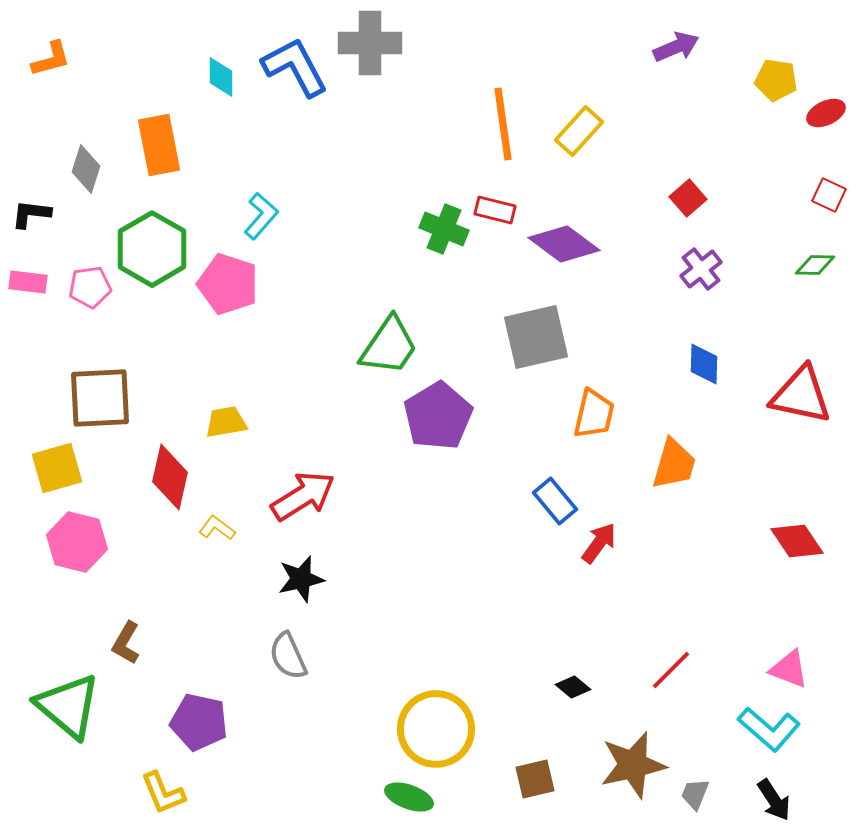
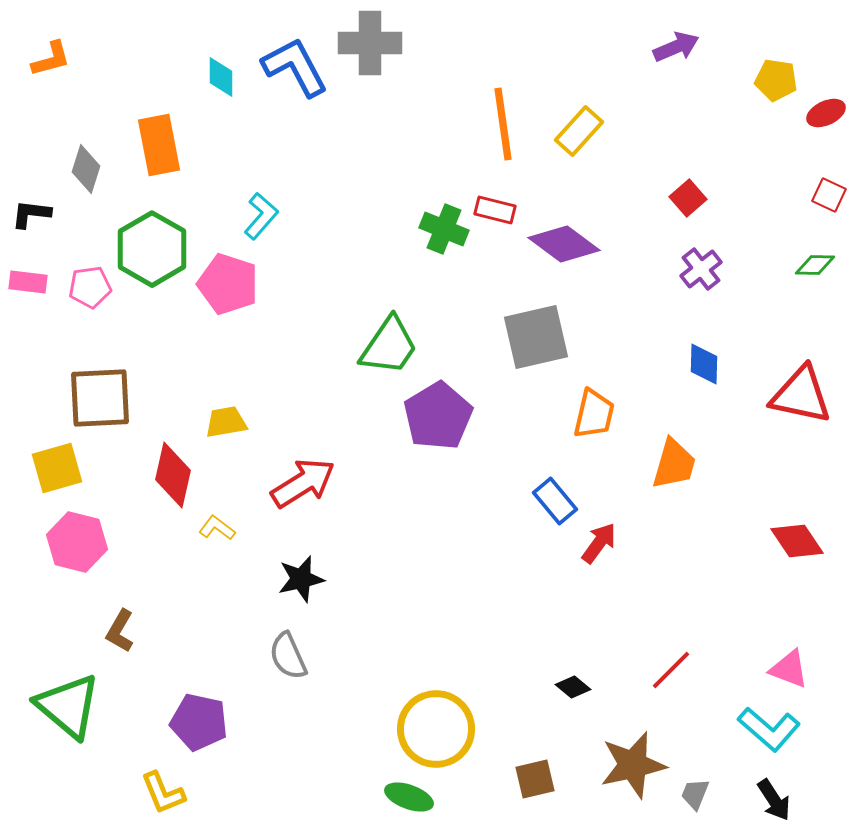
red diamond at (170, 477): moved 3 px right, 2 px up
red arrow at (303, 496): moved 13 px up
brown L-shape at (126, 643): moved 6 px left, 12 px up
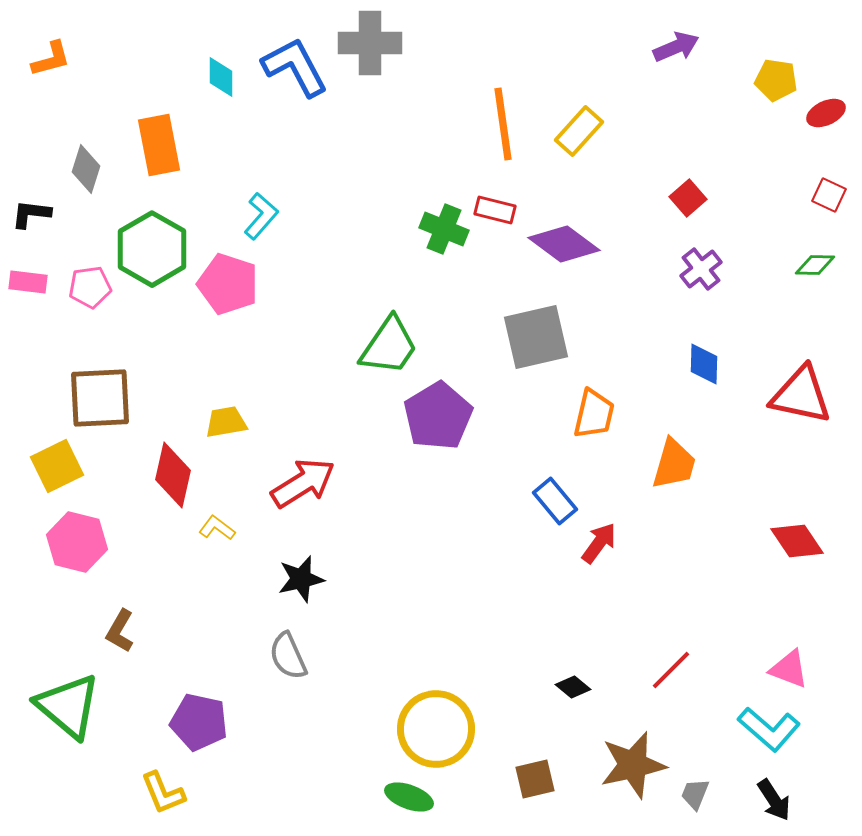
yellow square at (57, 468): moved 2 px up; rotated 10 degrees counterclockwise
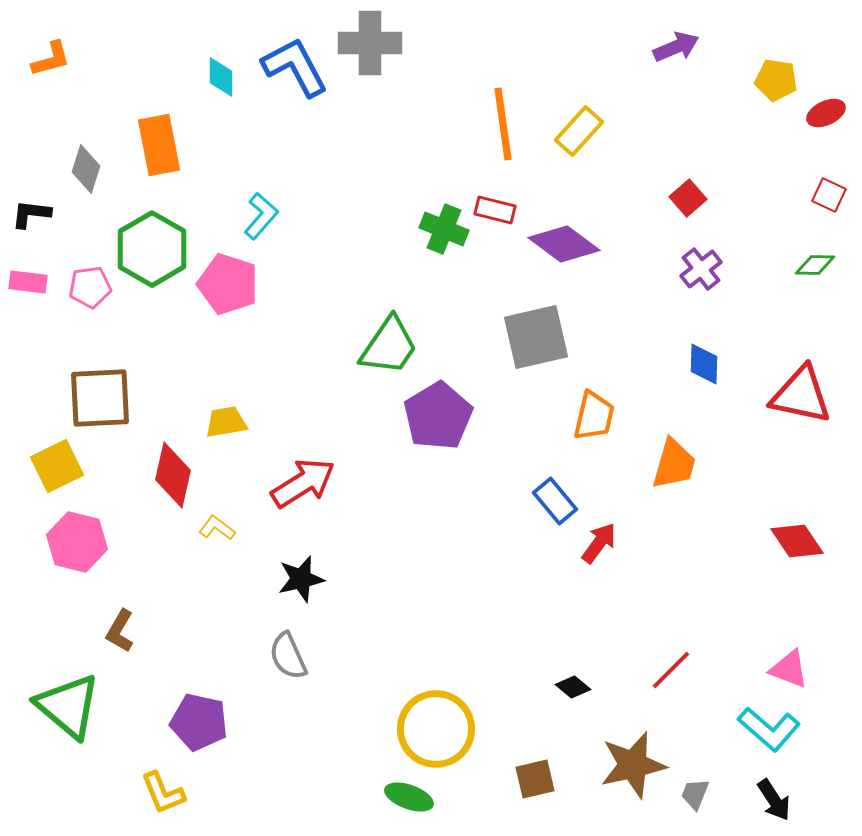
orange trapezoid at (594, 414): moved 2 px down
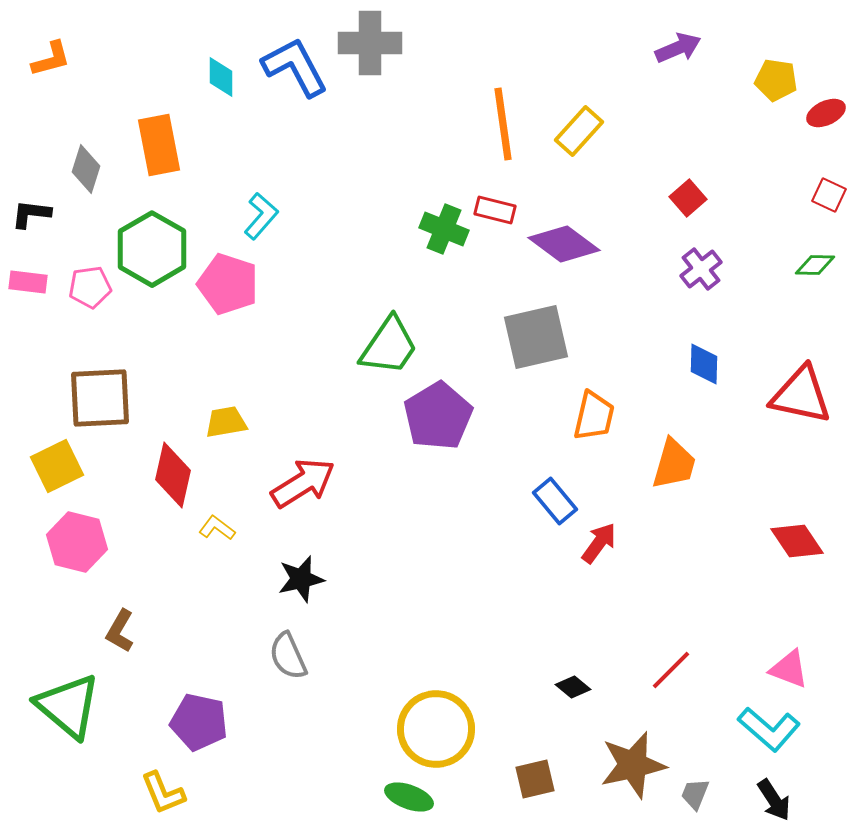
purple arrow at (676, 47): moved 2 px right, 1 px down
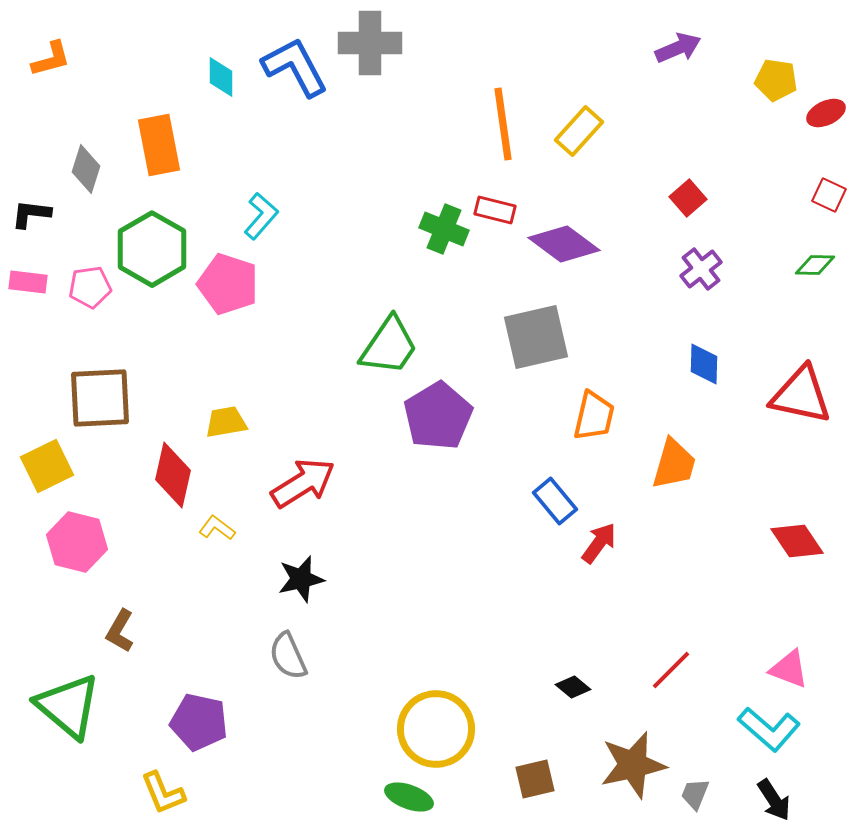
yellow square at (57, 466): moved 10 px left
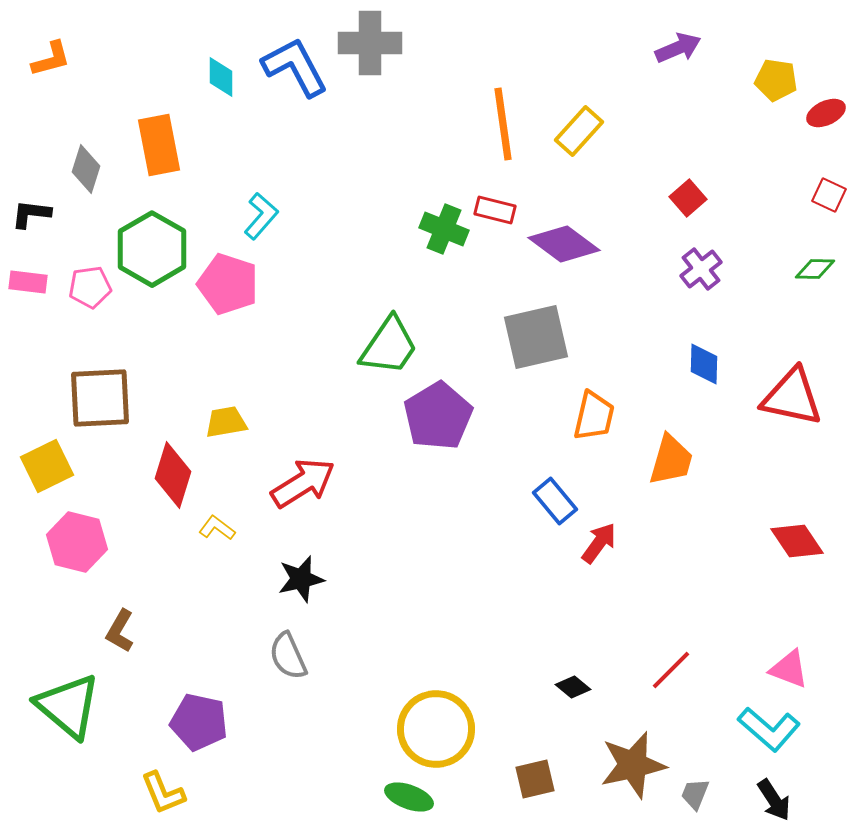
green diamond at (815, 265): moved 4 px down
red triangle at (801, 395): moved 9 px left, 2 px down
orange trapezoid at (674, 464): moved 3 px left, 4 px up
red diamond at (173, 475): rotated 4 degrees clockwise
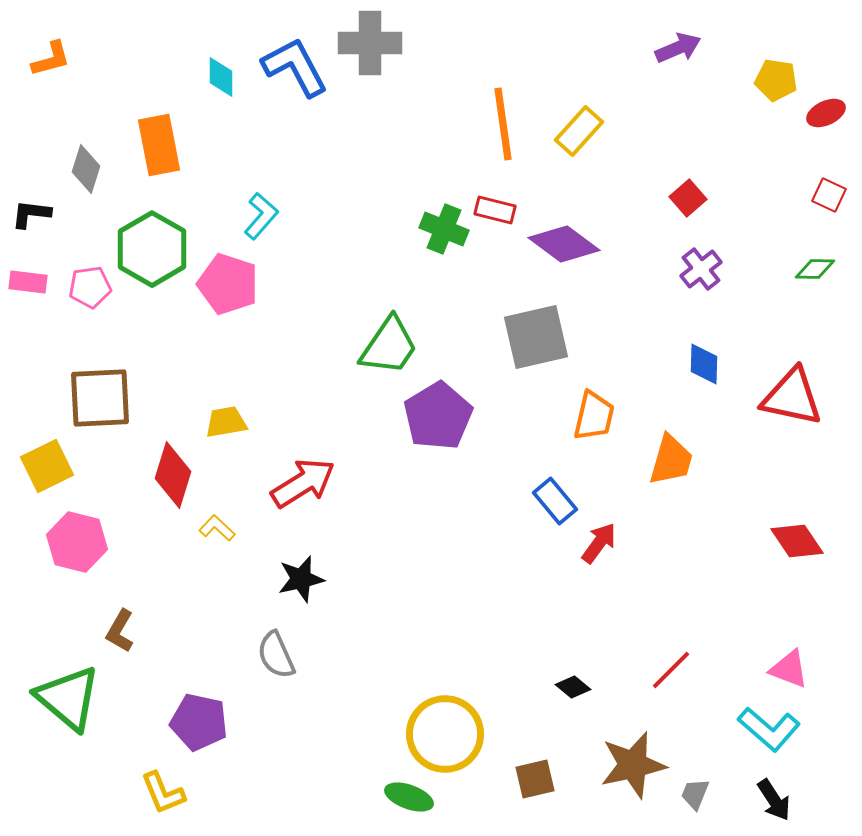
yellow L-shape at (217, 528): rotated 6 degrees clockwise
gray semicircle at (288, 656): moved 12 px left, 1 px up
green triangle at (68, 706): moved 8 px up
yellow circle at (436, 729): moved 9 px right, 5 px down
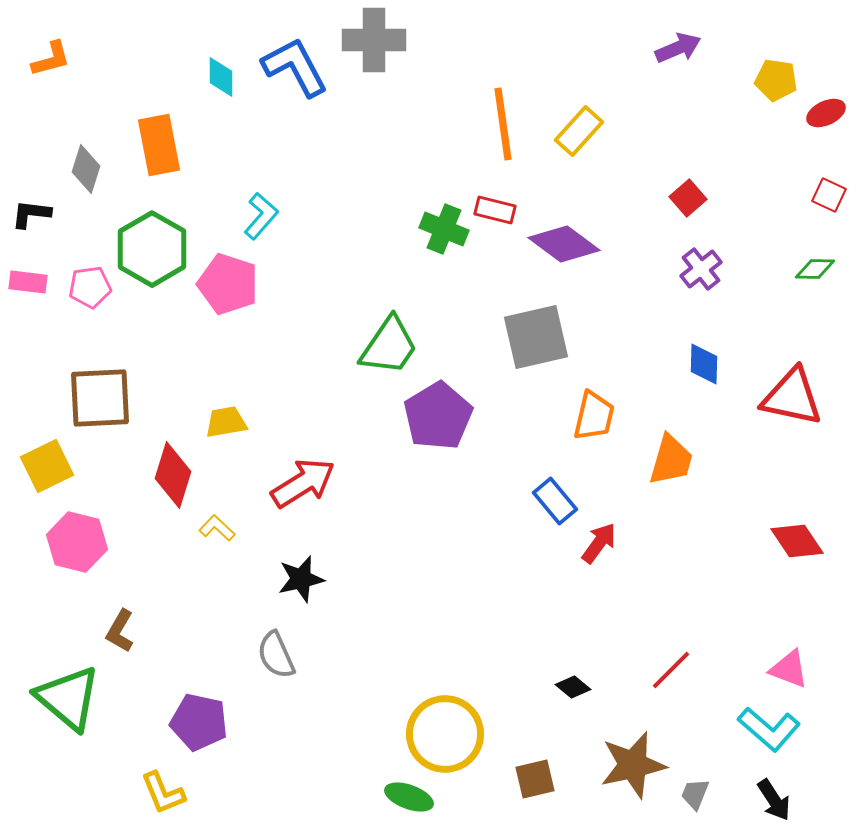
gray cross at (370, 43): moved 4 px right, 3 px up
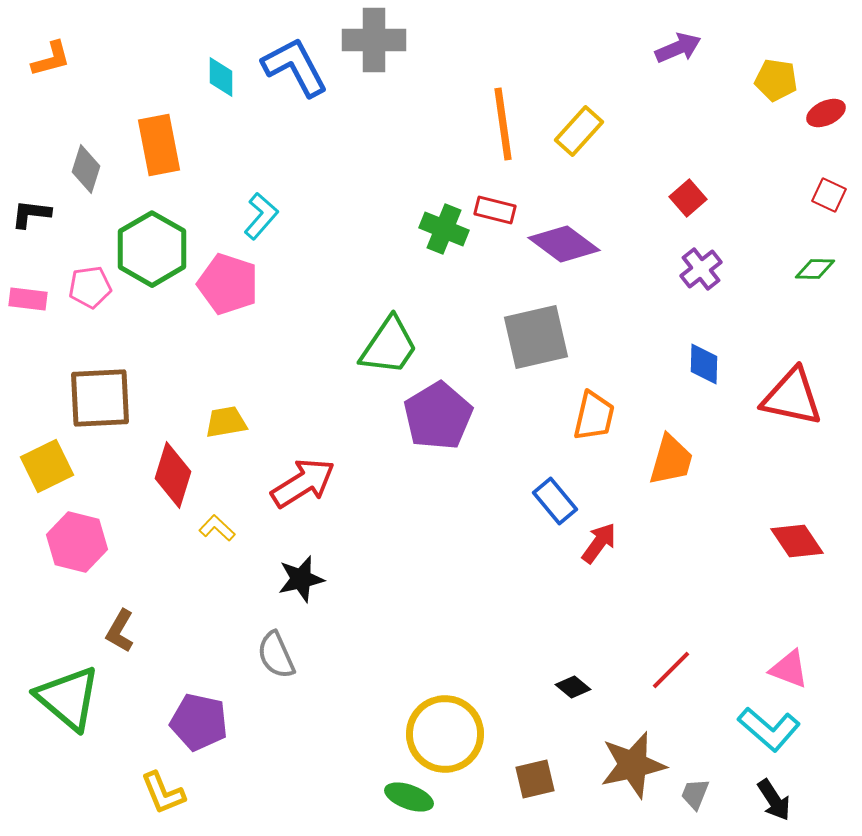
pink rectangle at (28, 282): moved 17 px down
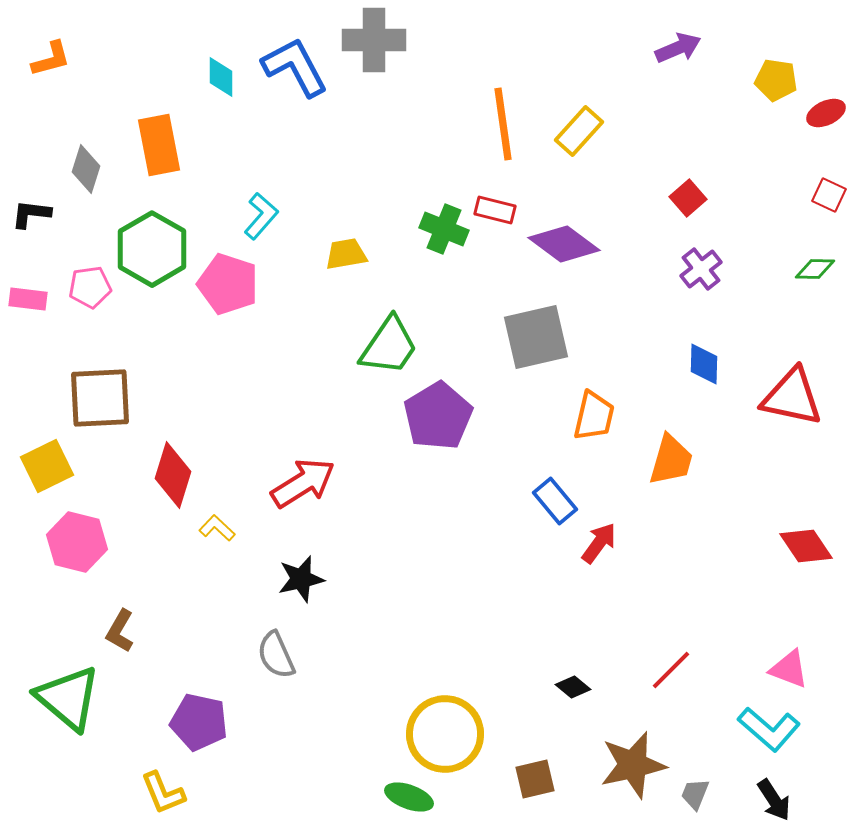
yellow trapezoid at (226, 422): moved 120 px right, 168 px up
red diamond at (797, 541): moved 9 px right, 5 px down
